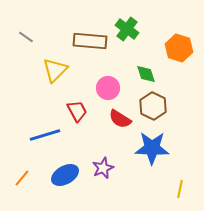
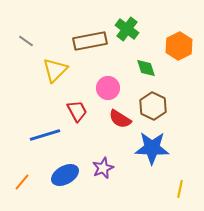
gray line: moved 4 px down
brown rectangle: rotated 16 degrees counterclockwise
orange hexagon: moved 2 px up; rotated 16 degrees clockwise
green diamond: moved 6 px up
orange line: moved 4 px down
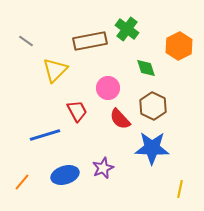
red semicircle: rotated 15 degrees clockwise
blue ellipse: rotated 12 degrees clockwise
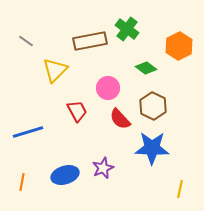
green diamond: rotated 35 degrees counterclockwise
blue line: moved 17 px left, 3 px up
orange line: rotated 30 degrees counterclockwise
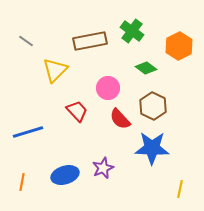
green cross: moved 5 px right, 2 px down
red trapezoid: rotated 15 degrees counterclockwise
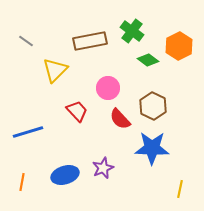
green diamond: moved 2 px right, 8 px up
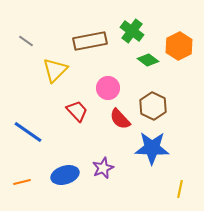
blue line: rotated 52 degrees clockwise
orange line: rotated 66 degrees clockwise
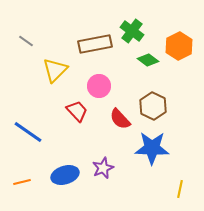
brown rectangle: moved 5 px right, 3 px down
pink circle: moved 9 px left, 2 px up
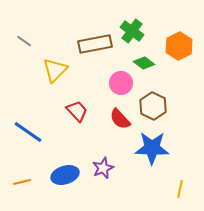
gray line: moved 2 px left
green diamond: moved 4 px left, 3 px down
pink circle: moved 22 px right, 3 px up
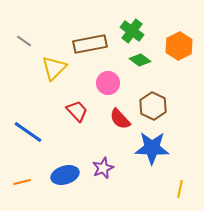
brown rectangle: moved 5 px left
green diamond: moved 4 px left, 3 px up
yellow triangle: moved 1 px left, 2 px up
pink circle: moved 13 px left
